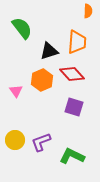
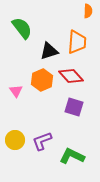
red diamond: moved 1 px left, 2 px down
purple L-shape: moved 1 px right, 1 px up
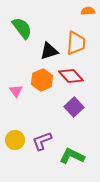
orange semicircle: rotated 96 degrees counterclockwise
orange trapezoid: moved 1 px left, 1 px down
purple square: rotated 30 degrees clockwise
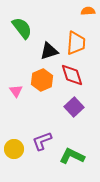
red diamond: moved 1 px right, 1 px up; rotated 25 degrees clockwise
yellow circle: moved 1 px left, 9 px down
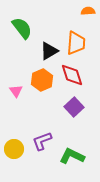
black triangle: rotated 12 degrees counterclockwise
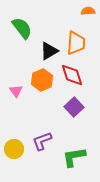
green L-shape: moved 2 px right, 1 px down; rotated 35 degrees counterclockwise
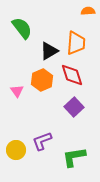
pink triangle: moved 1 px right
yellow circle: moved 2 px right, 1 px down
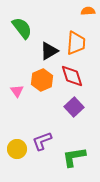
red diamond: moved 1 px down
yellow circle: moved 1 px right, 1 px up
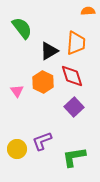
orange hexagon: moved 1 px right, 2 px down; rotated 10 degrees counterclockwise
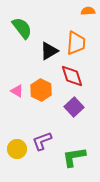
orange hexagon: moved 2 px left, 8 px down
pink triangle: rotated 24 degrees counterclockwise
